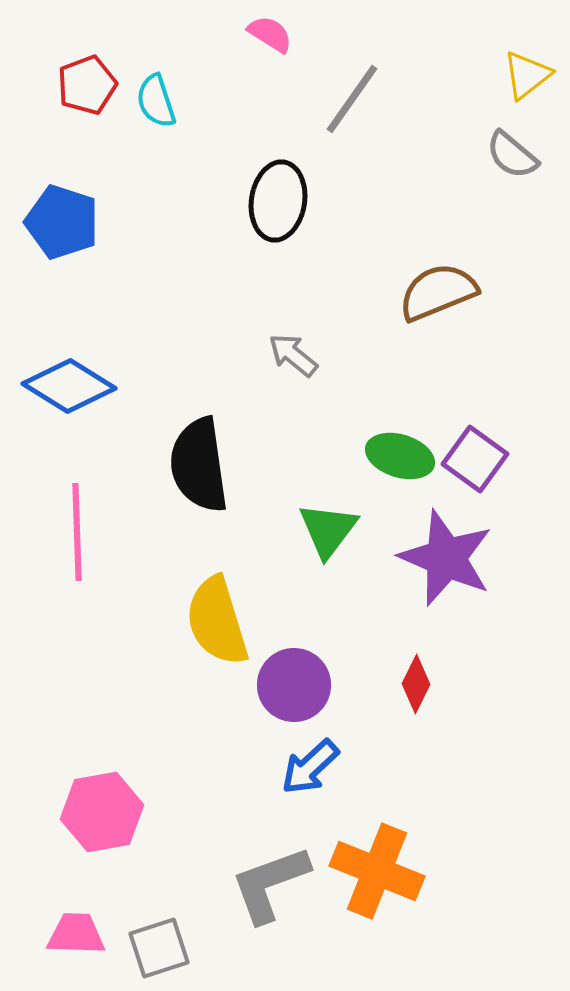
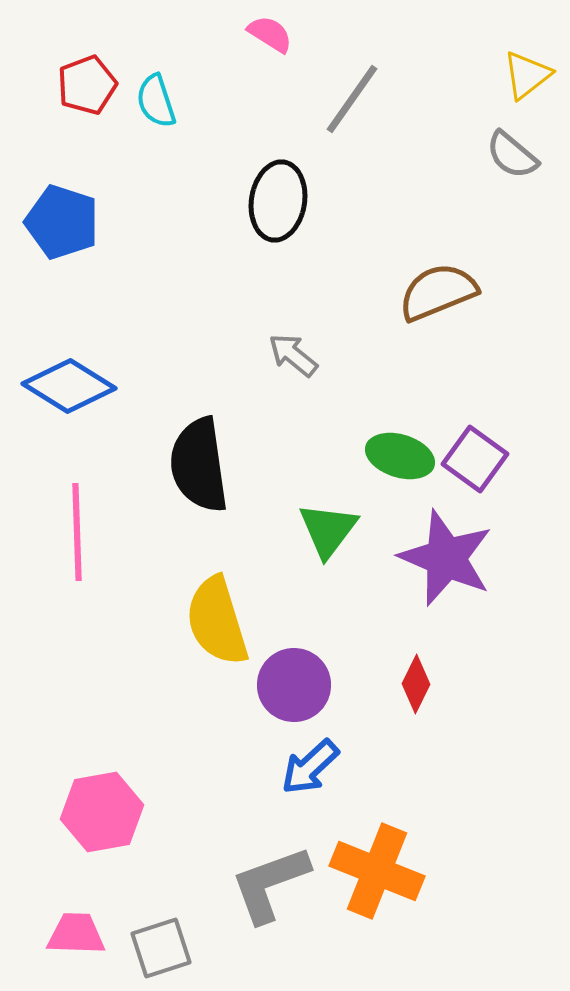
gray square: moved 2 px right
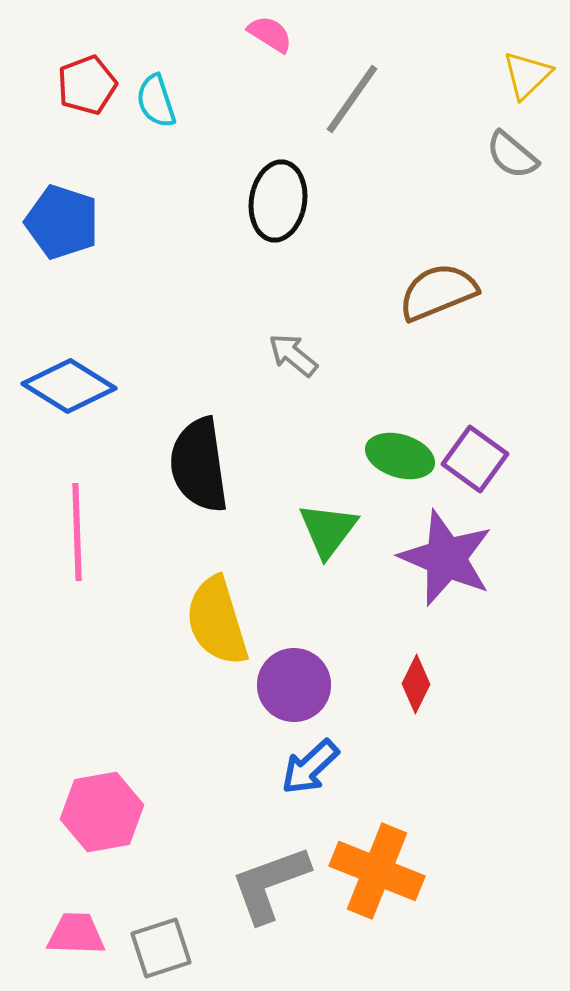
yellow triangle: rotated 6 degrees counterclockwise
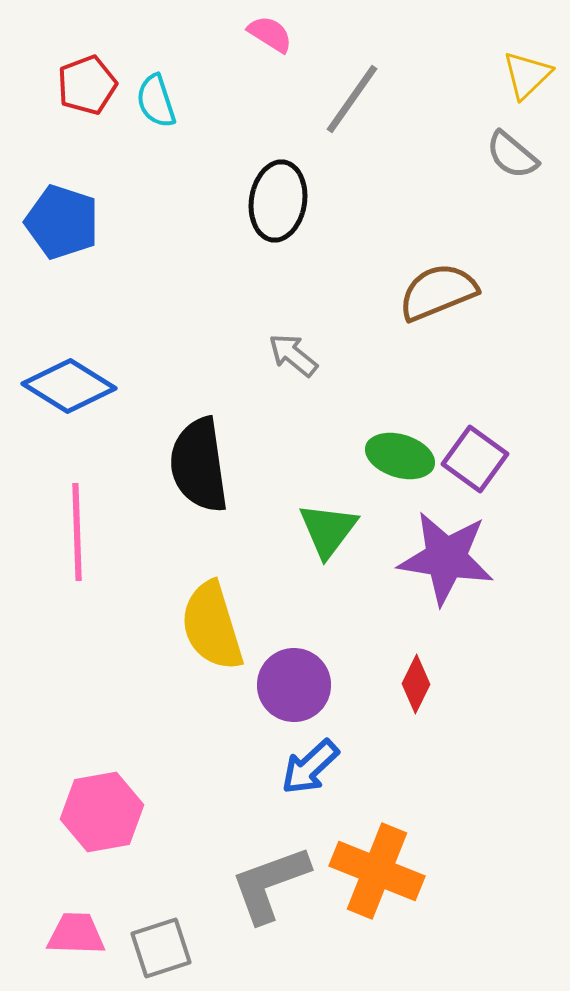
purple star: rotated 14 degrees counterclockwise
yellow semicircle: moved 5 px left, 5 px down
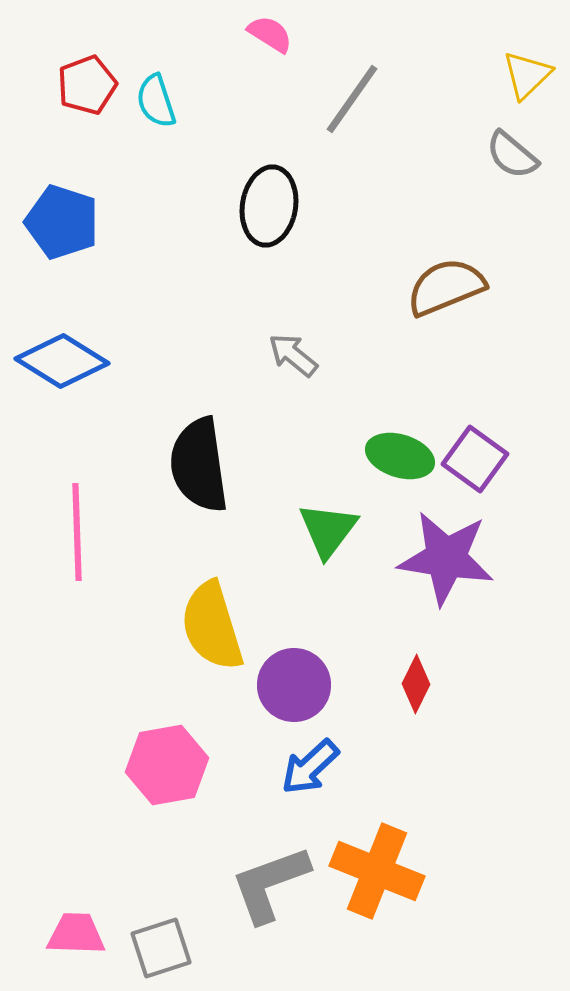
black ellipse: moved 9 px left, 5 px down
brown semicircle: moved 8 px right, 5 px up
blue diamond: moved 7 px left, 25 px up
pink hexagon: moved 65 px right, 47 px up
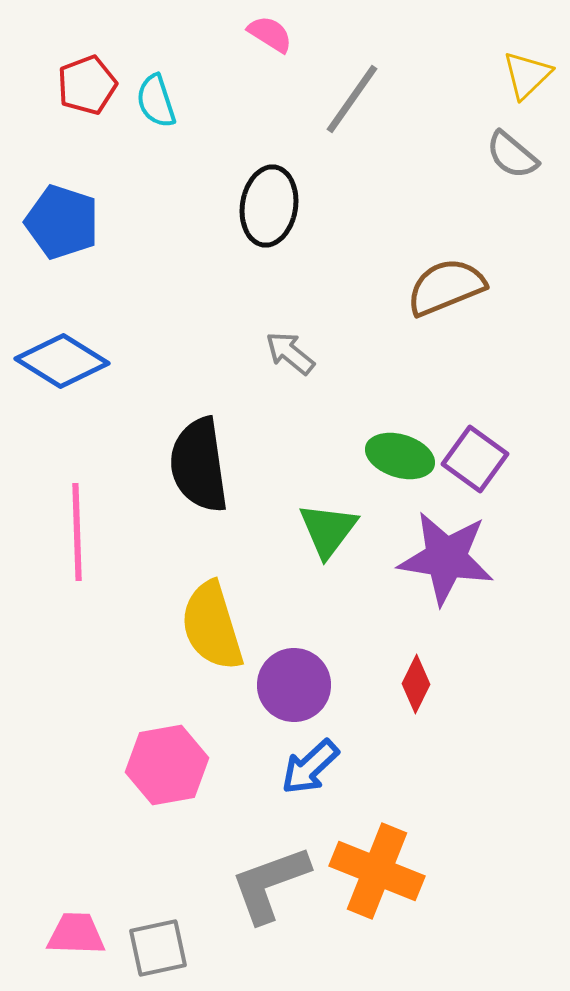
gray arrow: moved 3 px left, 2 px up
gray square: moved 3 px left; rotated 6 degrees clockwise
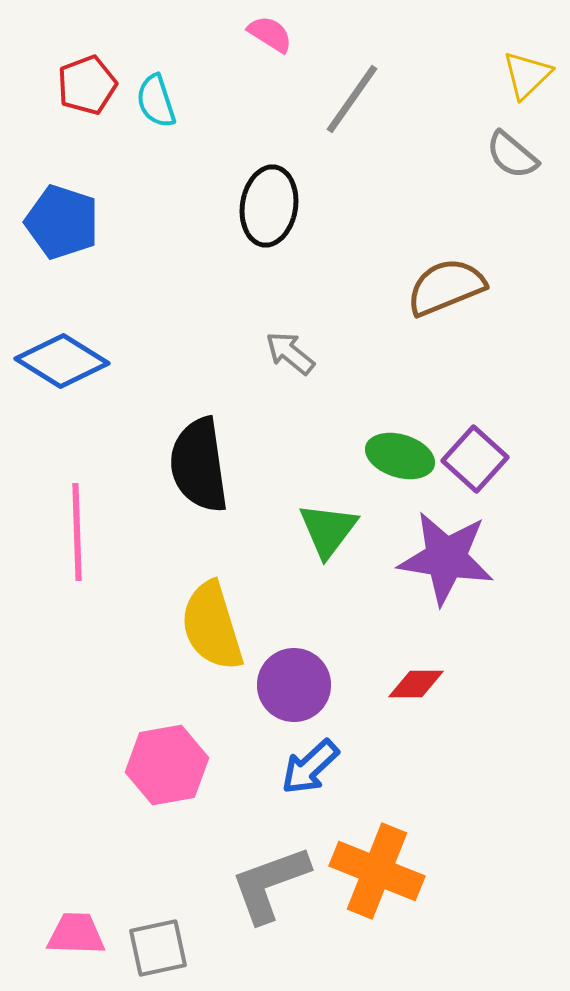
purple square: rotated 6 degrees clockwise
red diamond: rotated 64 degrees clockwise
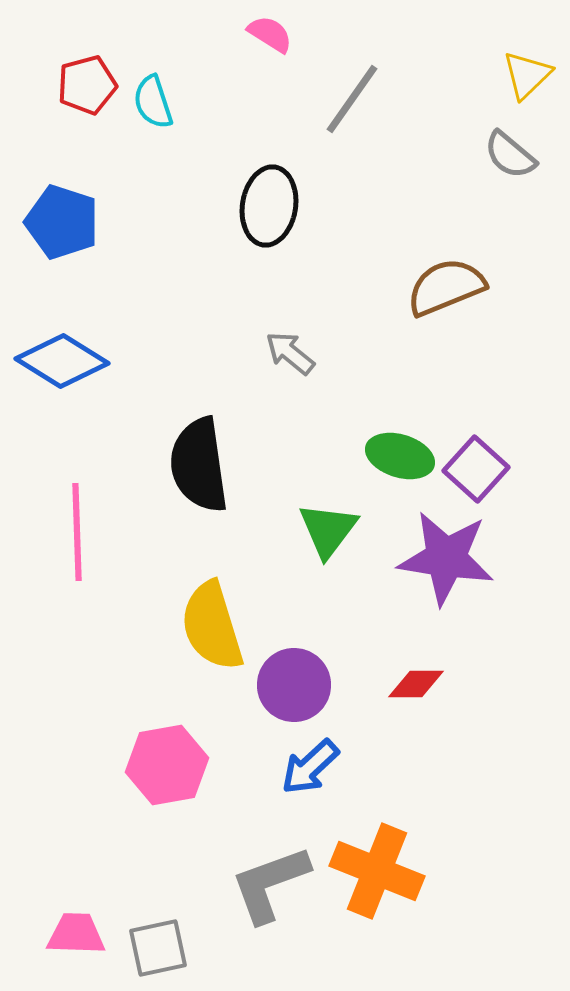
red pentagon: rotated 6 degrees clockwise
cyan semicircle: moved 3 px left, 1 px down
gray semicircle: moved 2 px left
purple square: moved 1 px right, 10 px down
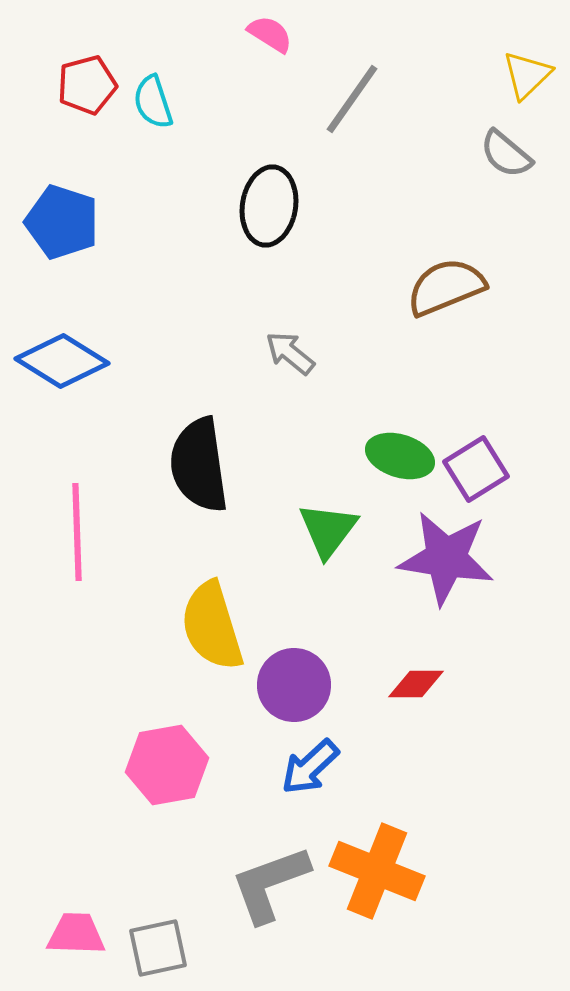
gray semicircle: moved 4 px left, 1 px up
purple square: rotated 16 degrees clockwise
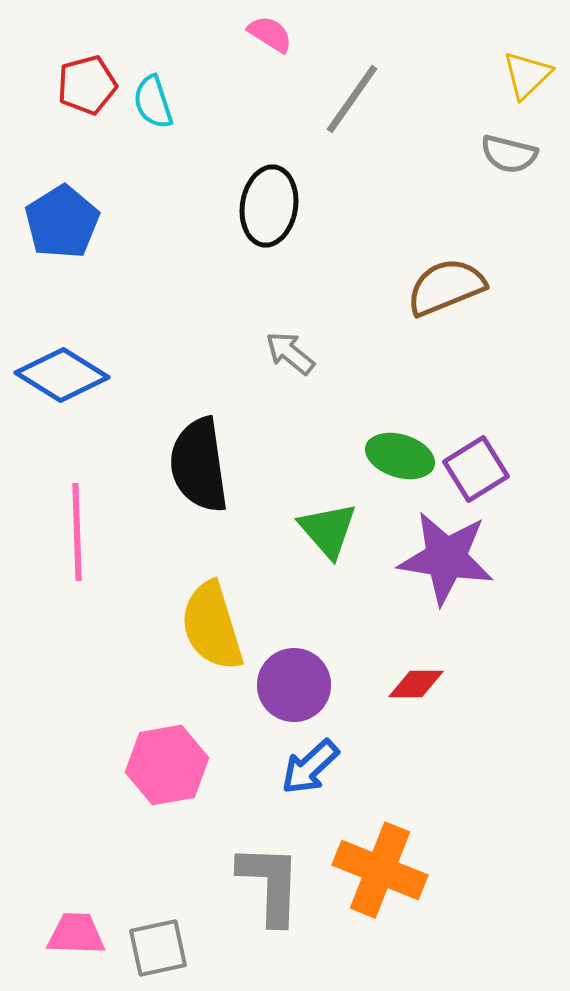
gray semicircle: moved 3 px right; rotated 26 degrees counterclockwise
blue pentagon: rotated 22 degrees clockwise
blue diamond: moved 14 px down
green triangle: rotated 18 degrees counterclockwise
orange cross: moved 3 px right, 1 px up
gray L-shape: rotated 112 degrees clockwise
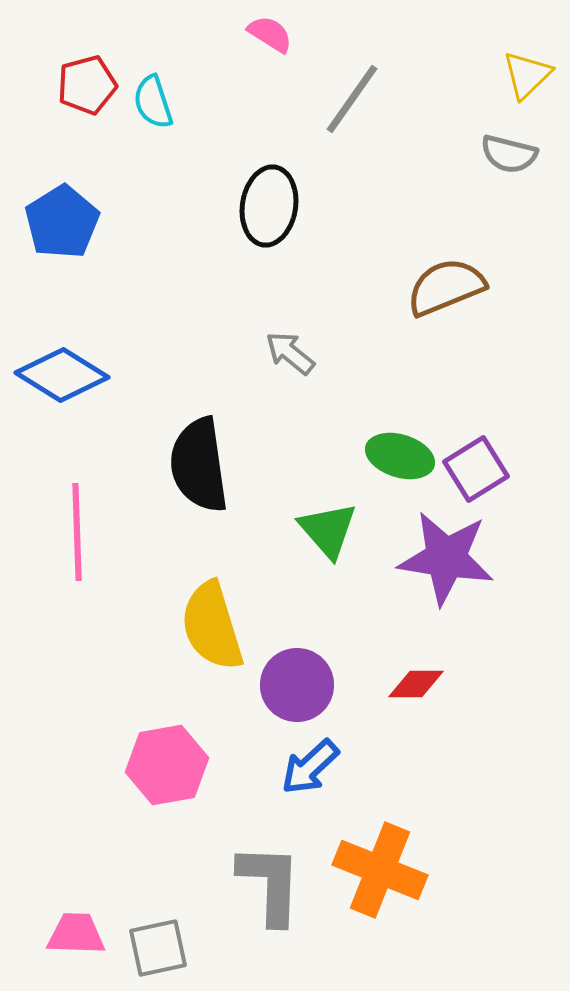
purple circle: moved 3 px right
